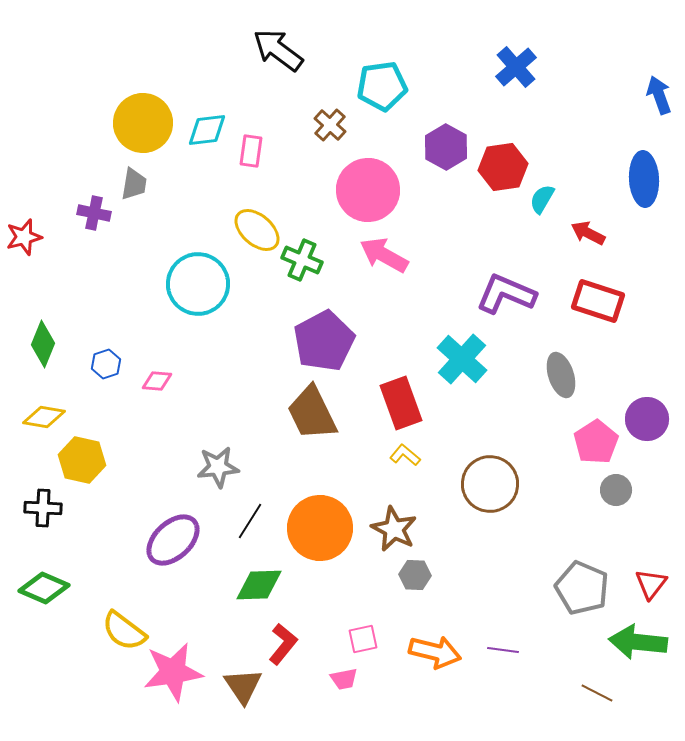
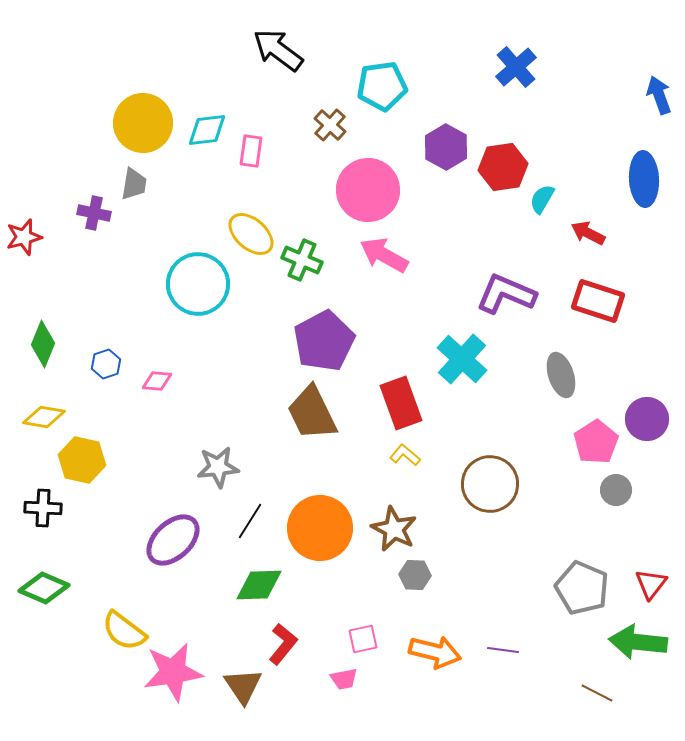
yellow ellipse at (257, 230): moved 6 px left, 4 px down
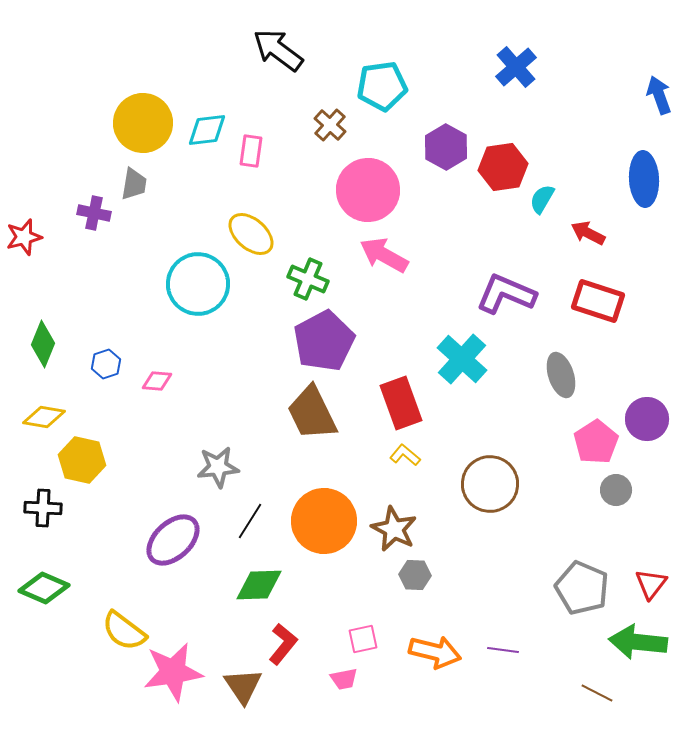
green cross at (302, 260): moved 6 px right, 19 px down
orange circle at (320, 528): moved 4 px right, 7 px up
